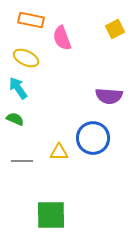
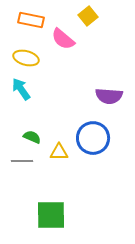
yellow square: moved 27 px left, 13 px up; rotated 12 degrees counterclockwise
pink semicircle: moved 1 px right, 1 px down; rotated 30 degrees counterclockwise
yellow ellipse: rotated 10 degrees counterclockwise
cyan arrow: moved 3 px right, 1 px down
green semicircle: moved 17 px right, 18 px down
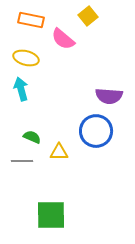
cyan arrow: rotated 20 degrees clockwise
blue circle: moved 3 px right, 7 px up
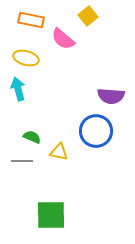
cyan arrow: moved 3 px left
purple semicircle: moved 2 px right
yellow triangle: rotated 12 degrees clockwise
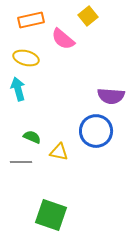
orange rectangle: rotated 25 degrees counterclockwise
gray line: moved 1 px left, 1 px down
green square: rotated 20 degrees clockwise
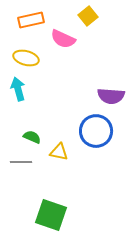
pink semicircle: rotated 15 degrees counterclockwise
